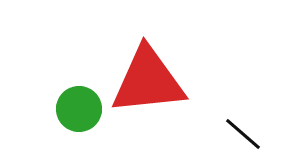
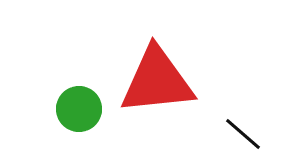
red triangle: moved 9 px right
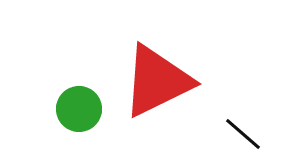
red triangle: rotated 20 degrees counterclockwise
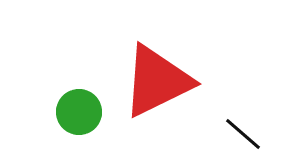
green circle: moved 3 px down
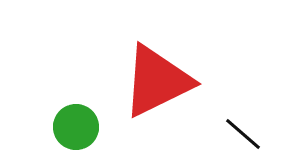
green circle: moved 3 px left, 15 px down
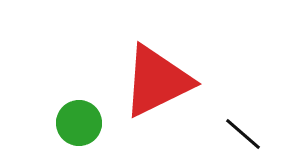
green circle: moved 3 px right, 4 px up
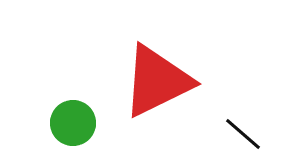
green circle: moved 6 px left
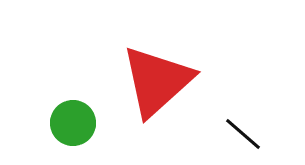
red triangle: rotated 16 degrees counterclockwise
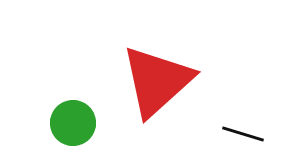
black line: rotated 24 degrees counterclockwise
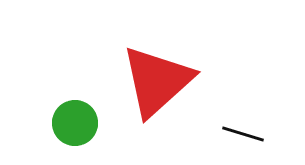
green circle: moved 2 px right
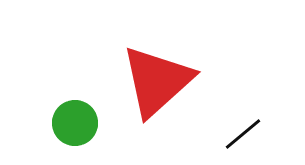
black line: rotated 57 degrees counterclockwise
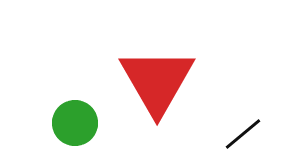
red triangle: rotated 18 degrees counterclockwise
